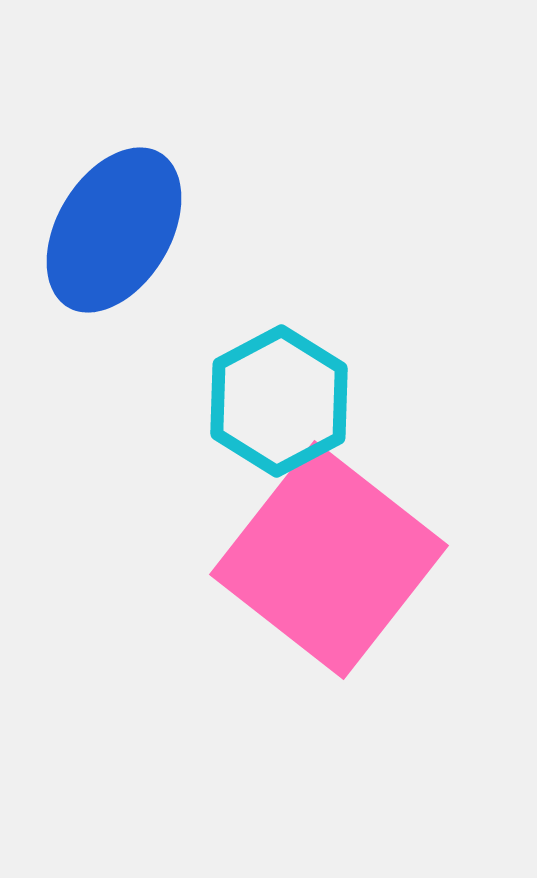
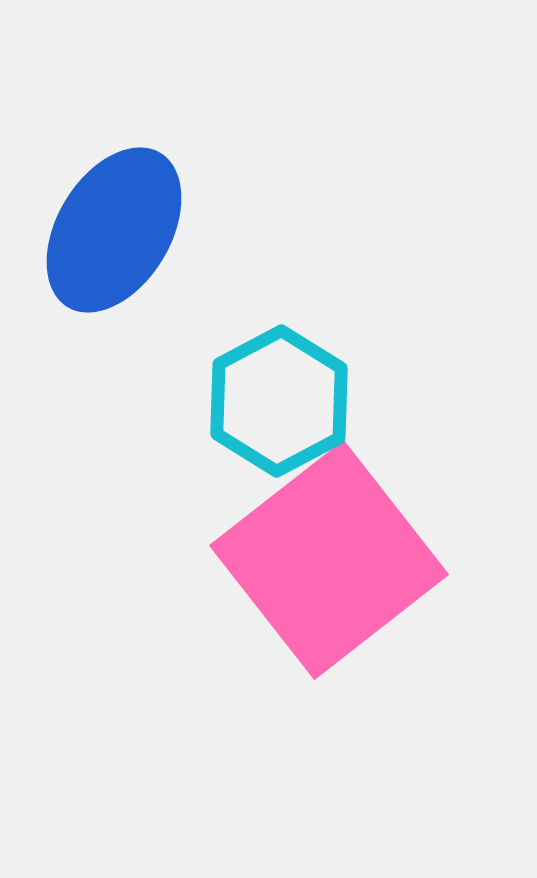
pink square: rotated 14 degrees clockwise
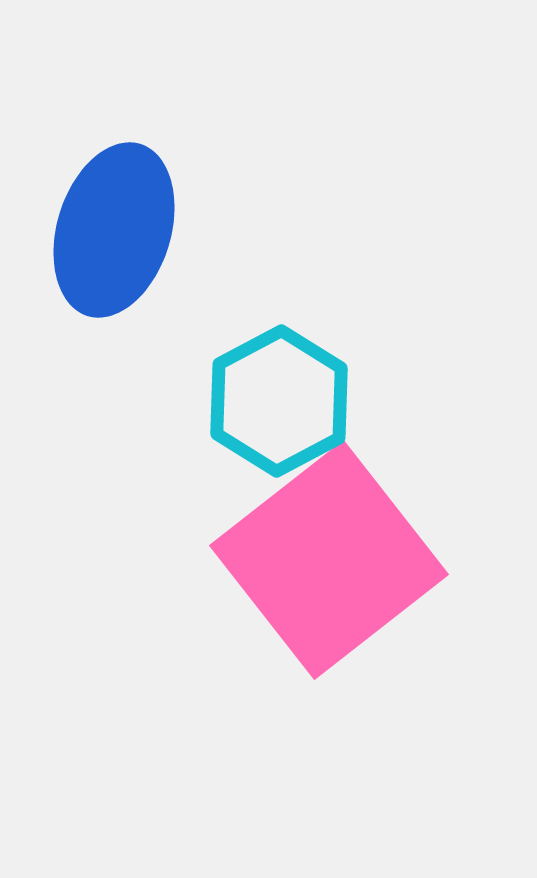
blue ellipse: rotated 14 degrees counterclockwise
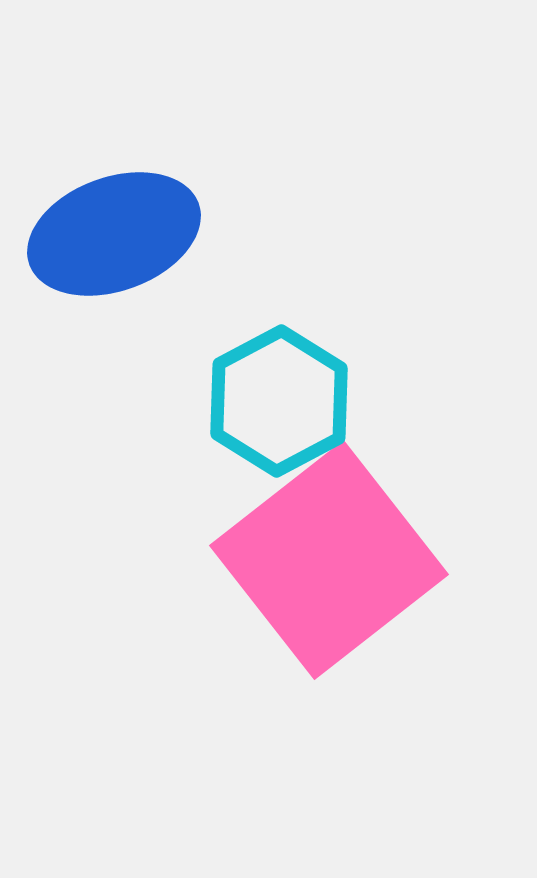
blue ellipse: moved 4 px down; rotated 53 degrees clockwise
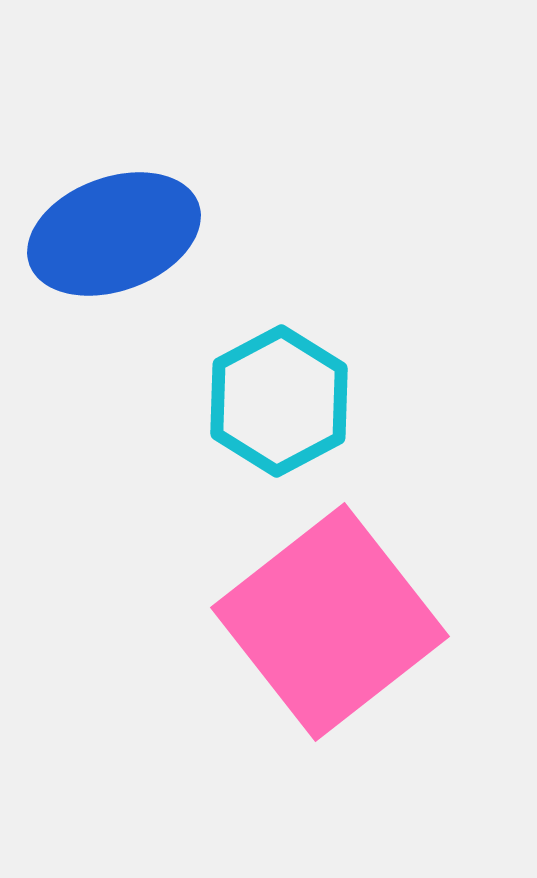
pink square: moved 1 px right, 62 px down
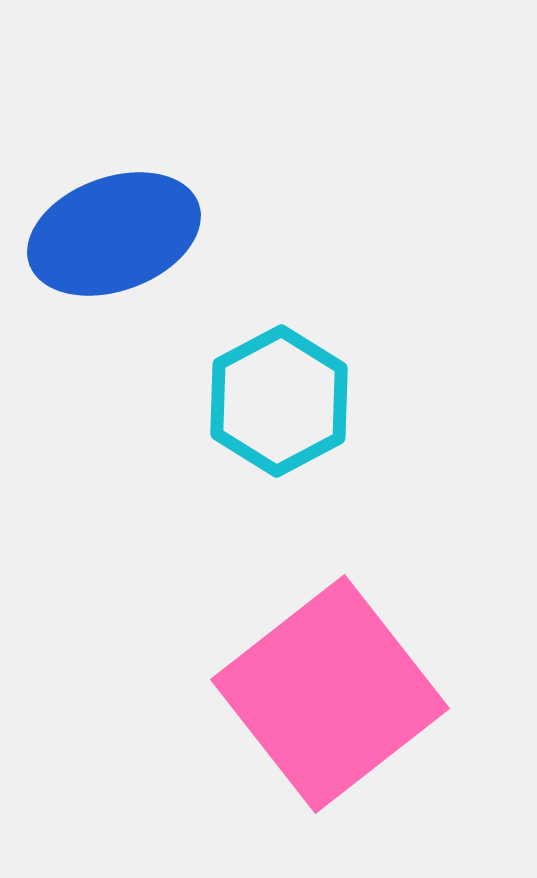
pink square: moved 72 px down
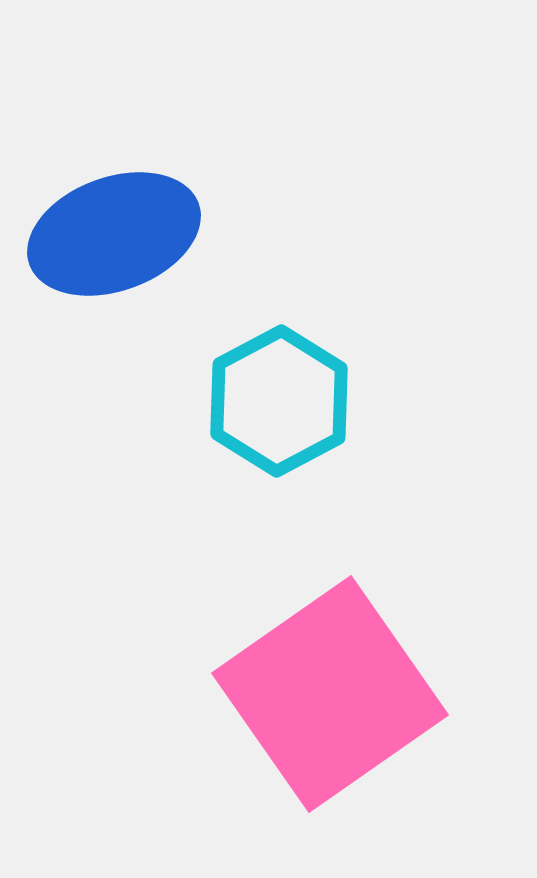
pink square: rotated 3 degrees clockwise
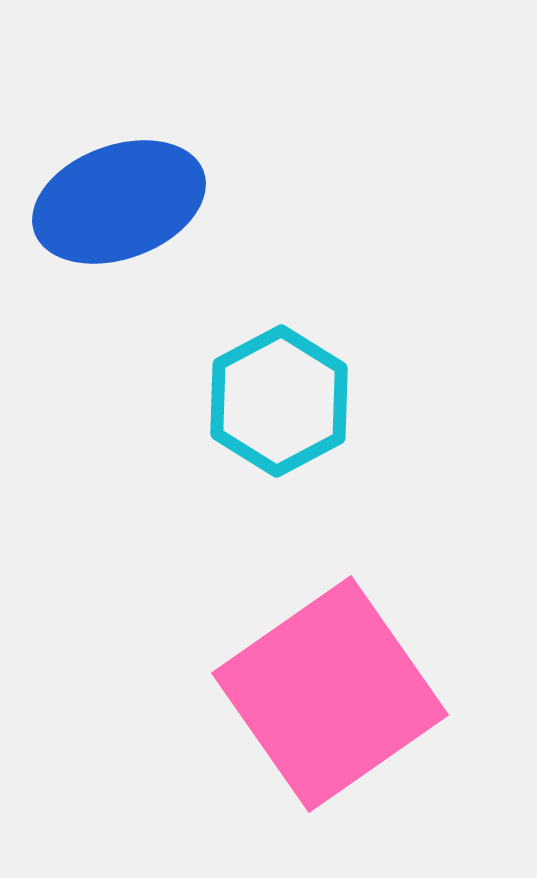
blue ellipse: moved 5 px right, 32 px up
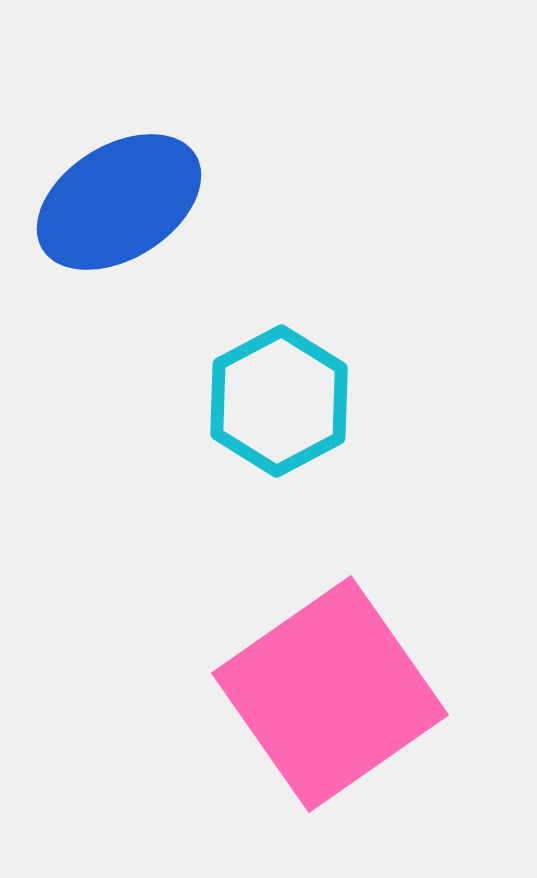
blue ellipse: rotated 12 degrees counterclockwise
